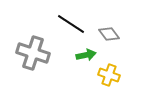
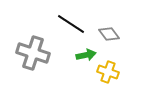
yellow cross: moved 1 px left, 3 px up
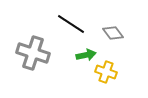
gray diamond: moved 4 px right, 1 px up
yellow cross: moved 2 px left
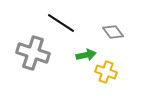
black line: moved 10 px left, 1 px up
gray diamond: moved 1 px up
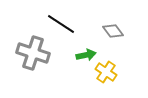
black line: moved 1 px down
gray diamond: moved 1 px up
yellow cross: rotated 15 degrees clockwise
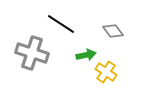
gray cross: moved 1 px left
